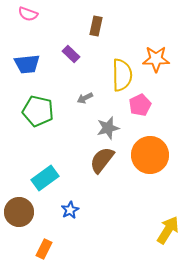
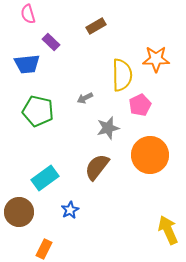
pink semicircle: rotated 54 degrees clockwise
brown rectangle: rotated 48 degrees clockwise
purple rectangle: moved 20 px left, 12 px up
brown semicircle: moved 5 px left, 7 px down
yellow arrow: rotated 56 degrees counterclockwise
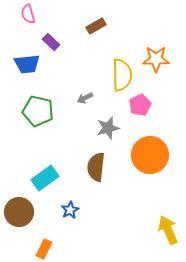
brown semicircle: moved 1 px left; rotated 32 degrees counterclockwise
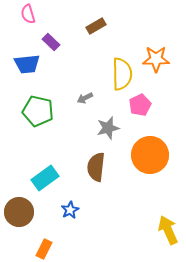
yellow semicircle: moved 1 px up
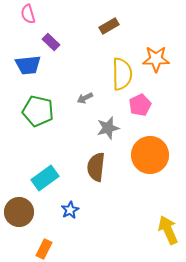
brown rectangle: moved 13 px right
blue trapezoid: moved 1 px right, 1 px down
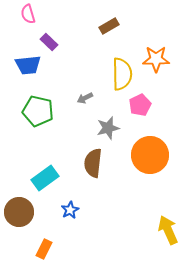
purple rectangle: moved 2 px left
brown semicircle: moved 3 px left, 4 px up
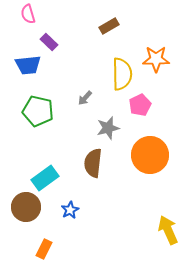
gray arrow: rotated 21 degrees counterclockwise
brown circle: moved 7 px right, 5 px up
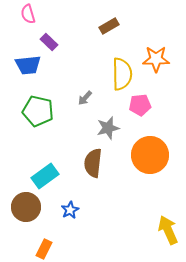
pink pentagon: rotated 20 degrees clockwise
cyan rectangle: moved 2 px up
